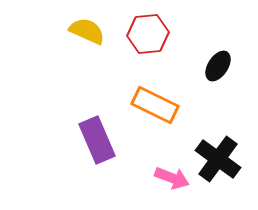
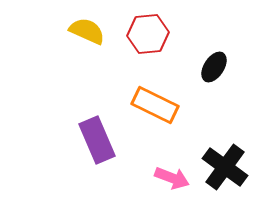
black ellipse: moved 4 px left, 1 px down
black cross: moved 7 px right, 8 px down
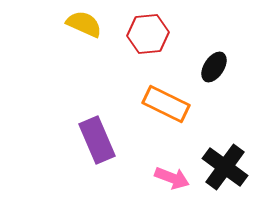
yellow semicircle: moved 3 px left, 7 px up
orange rectangle: moved 11 px right, 1 px up
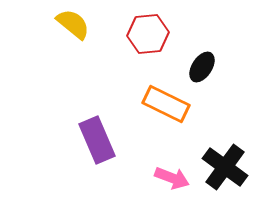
yellow semicircle: moved 11 px left; rotated 15 degrees clockwise
black ellipse: moved 12 px left
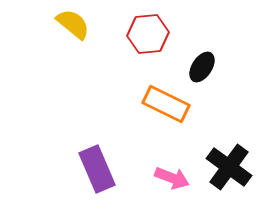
purple rectangle: moved 29 px down
black cross: moved 4 px right
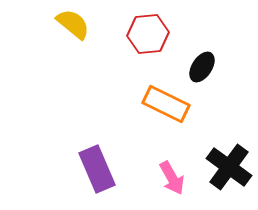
pink arrow: rotated 40 degrees clockwise
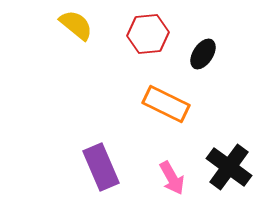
yellow semicircle: moved 3 px right, 1 px down
black ellipse: moved 1 px right, 13 px up
purple rectangle: moved 4 px right, 2 px up
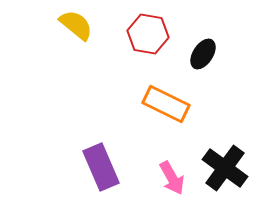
red hexagon: rotated 15 degrees clockwise
black cross: moved 4 px left, 1 px down
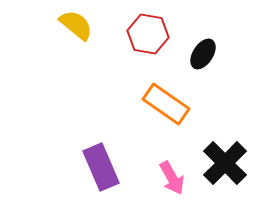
orange rectangle: rotated 9 degrees clockwise
black cross: moved 5 px up; rotated 9 degrees clockwise
